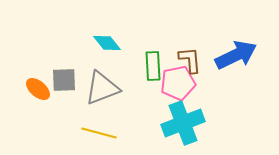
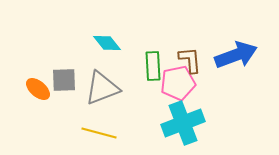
blue arrow: rotated 6 degrees clockwise
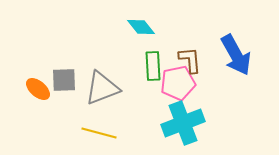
cyan diamond: moved 34 px right, 16 px up
blue arrow: rotated 81 degrees clockwise
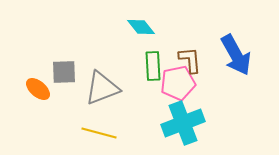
gray square: moved 8 px up
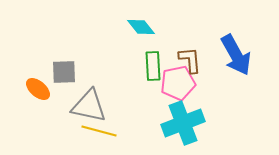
gray triangle: moved 13 px left, 18 px down; rotated 33 degrees clockwise
yellow line: moved 2 px up
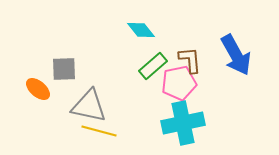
cyan diamond: moved 3 px down
green rectangle: rotated 52 degrees clockwise
gray square: moved 3 px up
pink pentagon: moved 1 px right
cyan cross: rotated 9 degrees clockwise
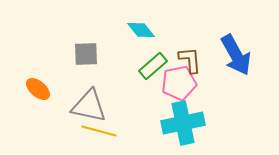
gray square: moved 22 px right, 15 px up
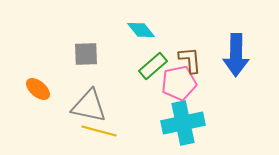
blue arrow: rotated 30 degrees clockwise
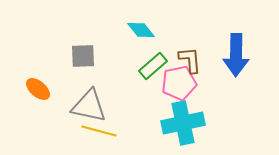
gray square: moved 3 px left, 2 px down
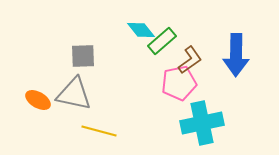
brown L-shape: rotated 60 degrees clockwise
green rectangle: moved 9 px right, 25 px up
orange ellipse: moved 11 px down; rotated 10 degrees counterclockwise
gray triangle: moved 15 px left, 12 px up
cyan cross: moved 19 px right
